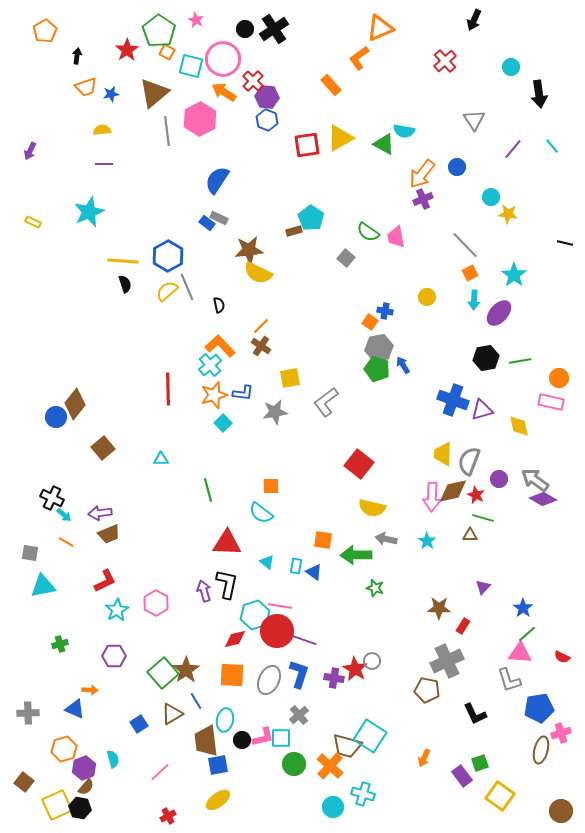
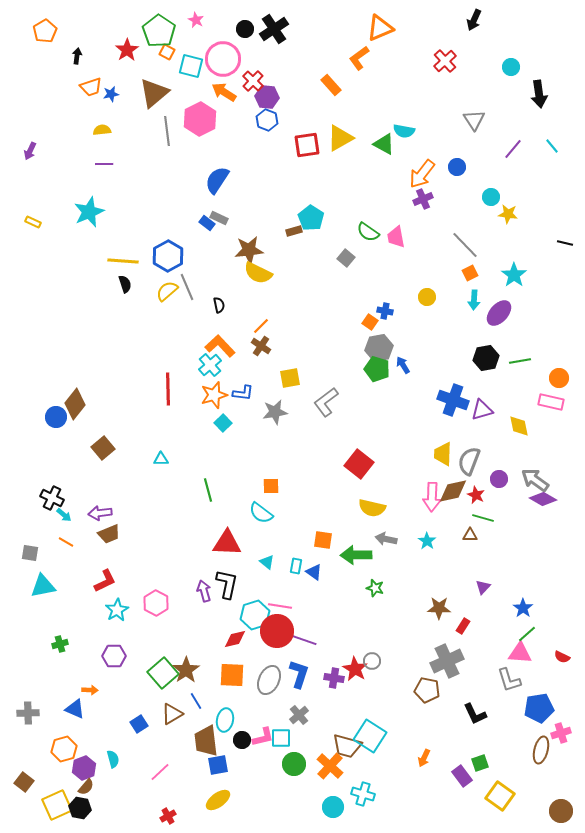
orange trapezoid at (86, 87): moved 5 px right
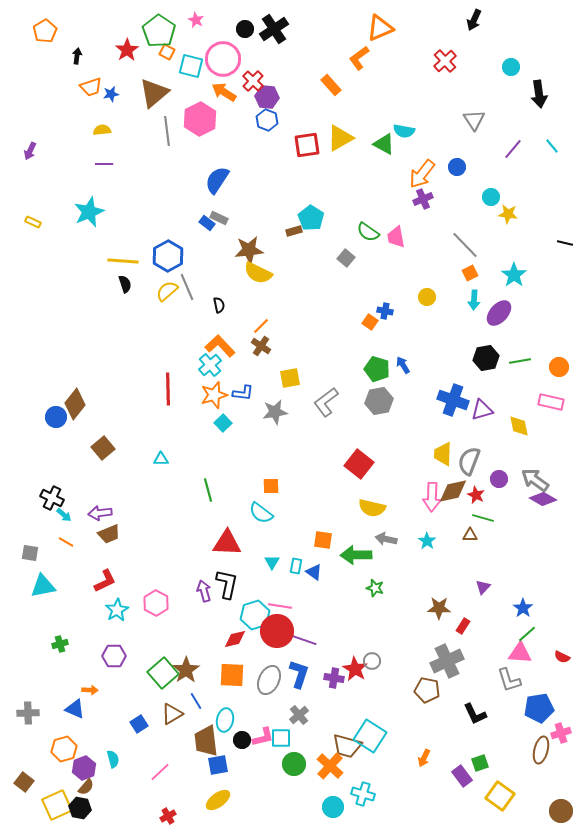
gray hexagon at (379, 348): moved 53 px down
orange circle at (559, 378): moved 11 px up
cyan triangle at (267, 562): moved 5 px right; rotated 21 degrees clockwise
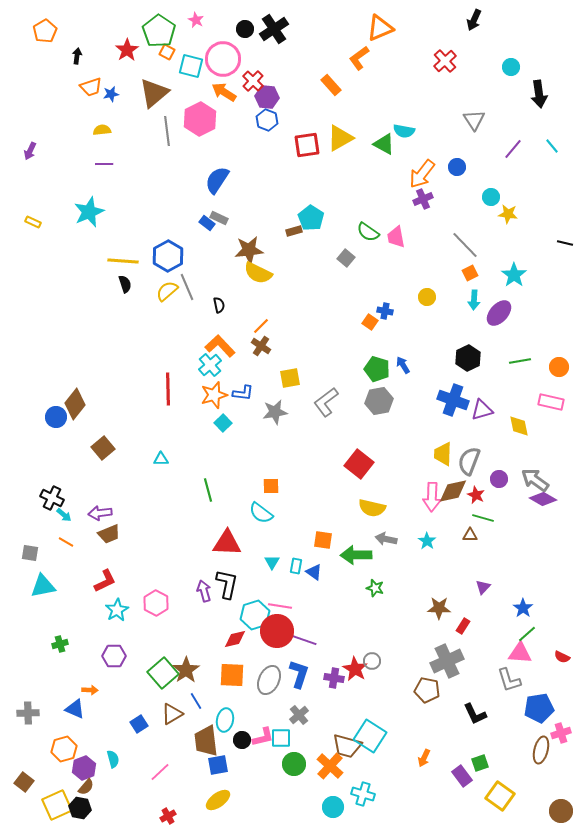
black hexagon at (486, 358): moved 18 px left; rotated 15 degrees counterclockwise
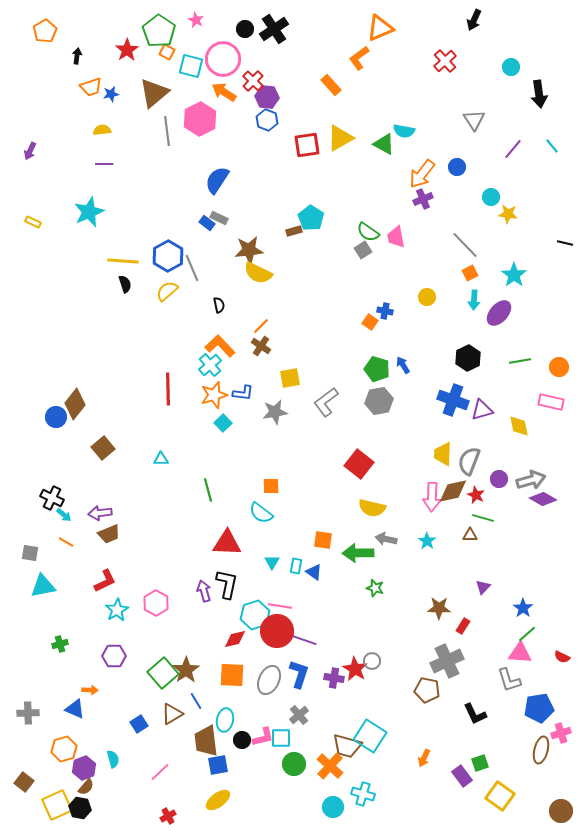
gray square at (346, 258): moved 17 px right, 8 px up; rotated 18 degrees clockwise
gray line at (187, 287): moved 5 px right, 19 px up
gray arrow at (535, 480): moved 4 px left; rotated 128 degrees clockwise
green arrow at (356, 555): moved 2 px right, 2 px up
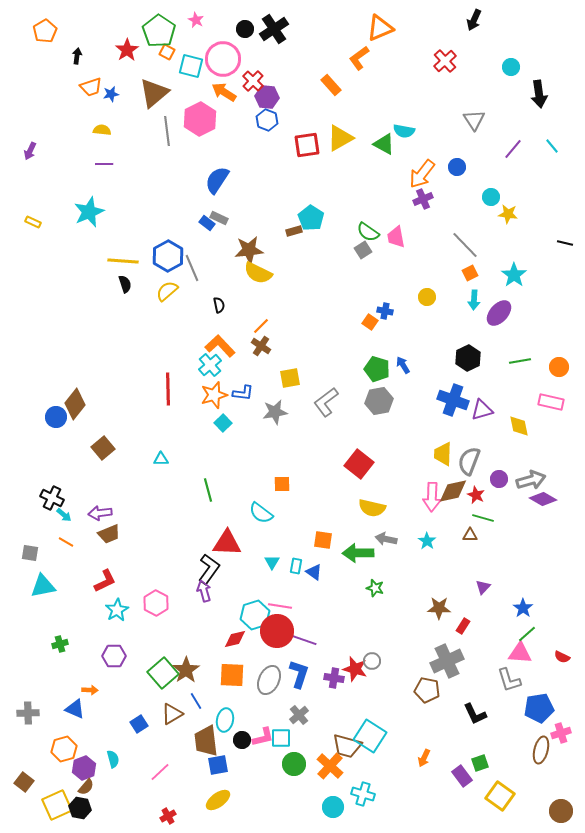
yellow semicircle at (102, 130): rotated 12 degrees clockwise
orange square at (271, 486): moved 11 px right, 2 px up
black L-shape at (227, 584): moved 18 px left, 15 px up; rotated 24 degrees clockwise
red star at (355, 669): rotated 15 degrees counterclockwise
